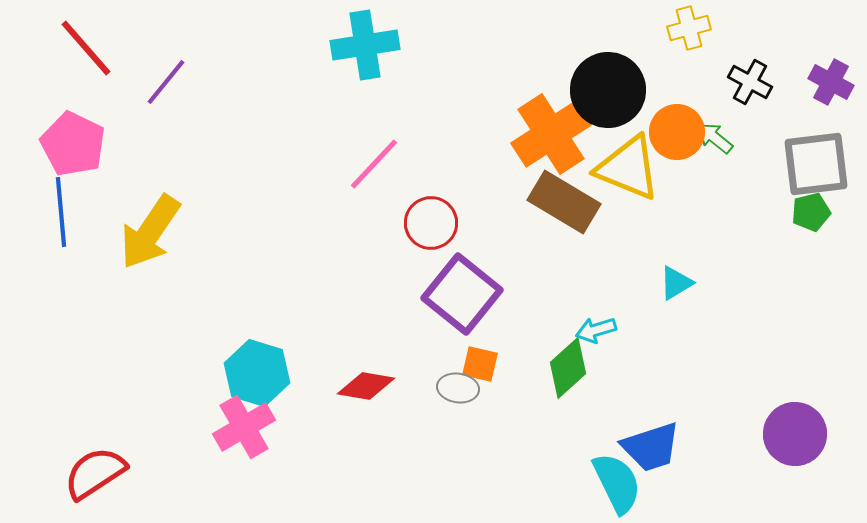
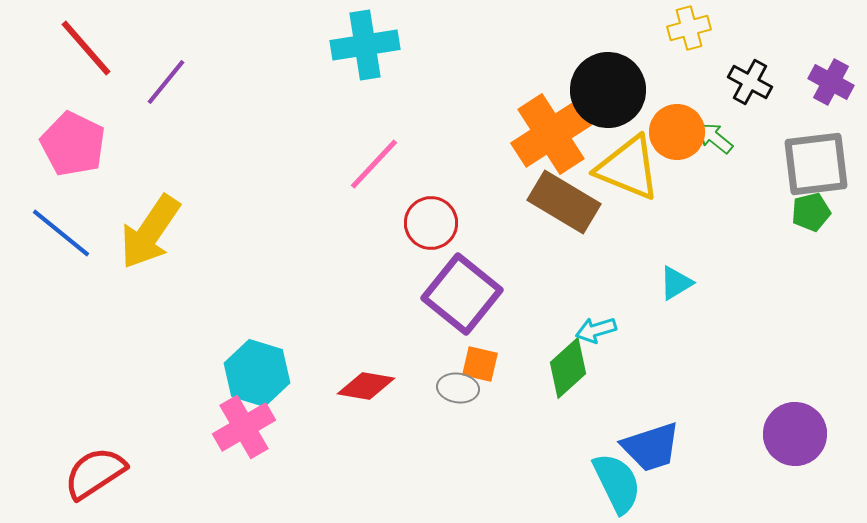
blue line: moved 21 px down; rotated 46 degrees counterclockwise
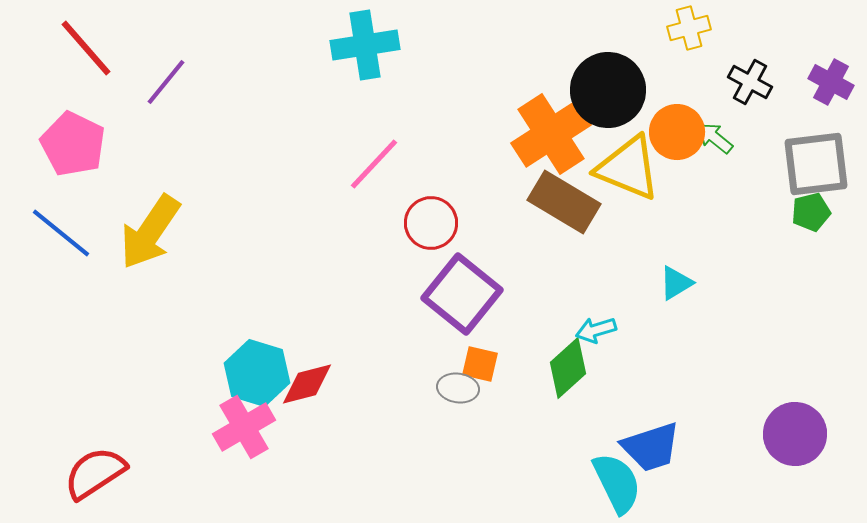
red diamond: moved 59 px left, 2 px up; rotated 24 degrees counterclockwise
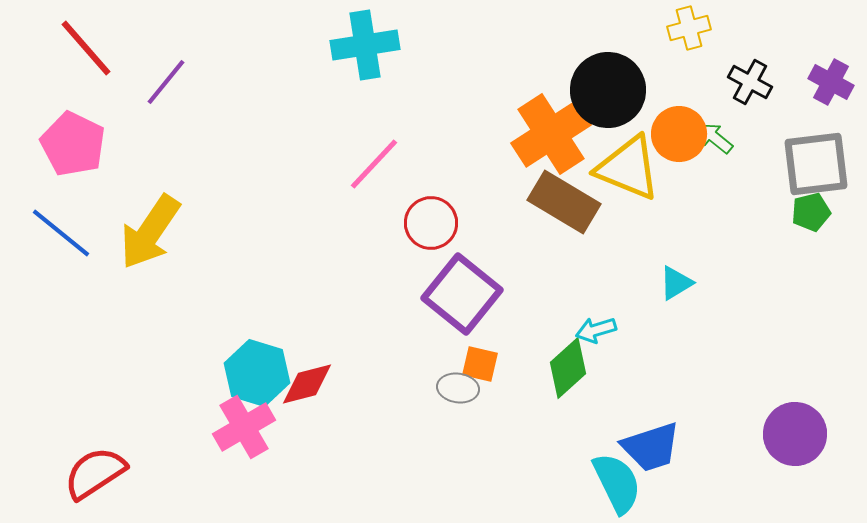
orange circle: moved 2 px right, 2 px down
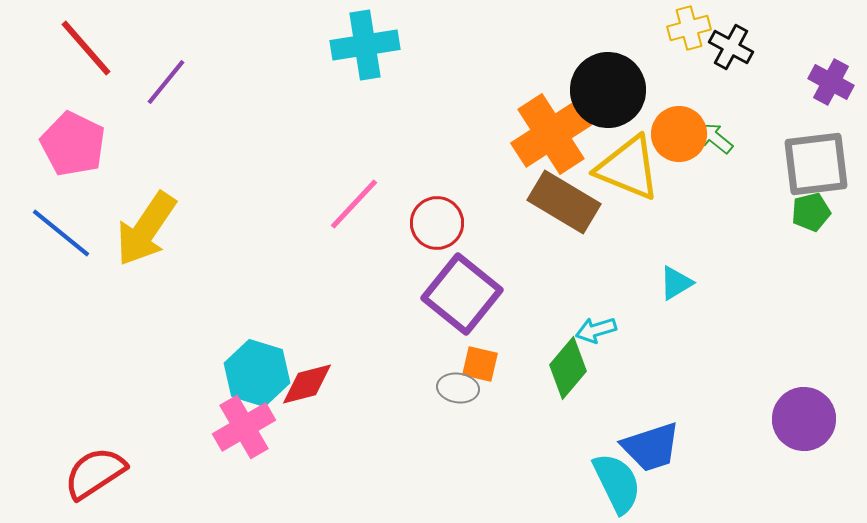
black cross: moved 19 px left, 35 px up
pink line: moved 20 px left, 40 px down
red circle: moved 6 px right
yellow arrow: moved 4 px left, 3 px up
green diamond: rotated 8 degrees counterclockwise
purple circle: moved 9 px right, 15 px up
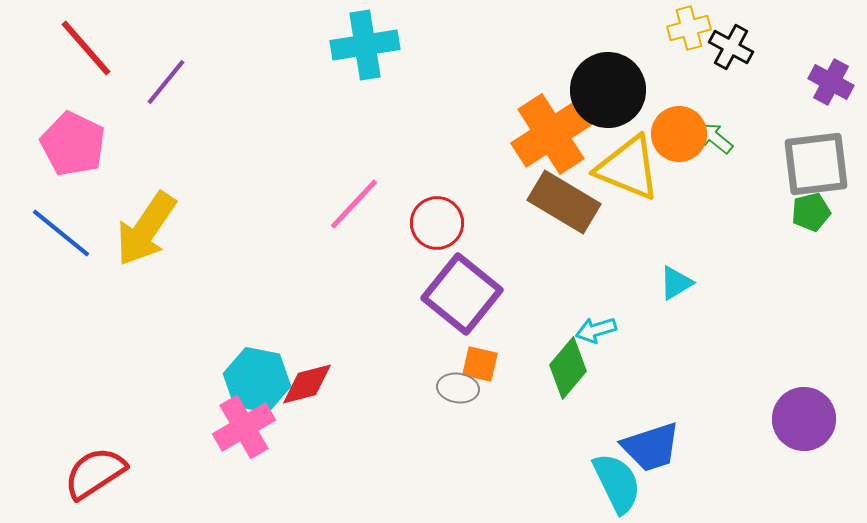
cyan hexagon: moved 7 px down; rotated 6 degrees counterclockwise
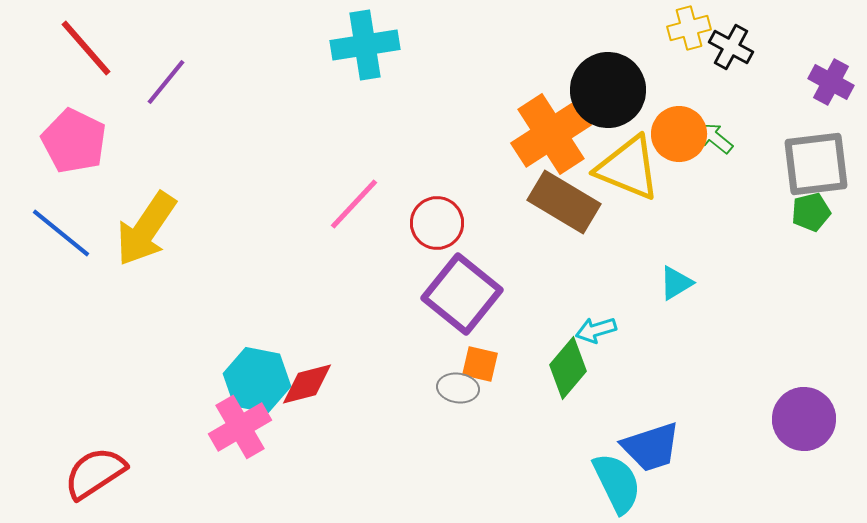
pink pentagon: moved 1 px right, 3 px up
pink cross: moved 4 px left
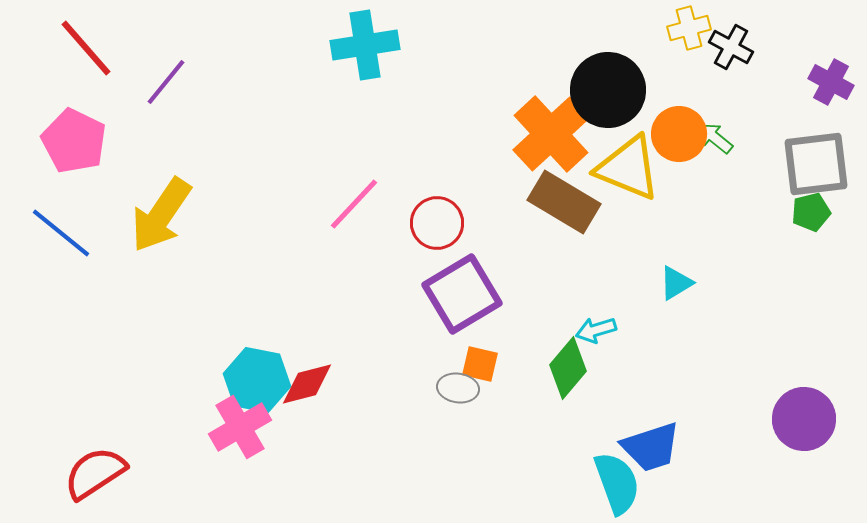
orange cross: rotated 10 degrees counterclockwise
yellow arrow: moved 15 px right, 14 px up
purple square: rotated 20 degrees clockwise
cyan semicircle: rotated 6 degrees clockwise
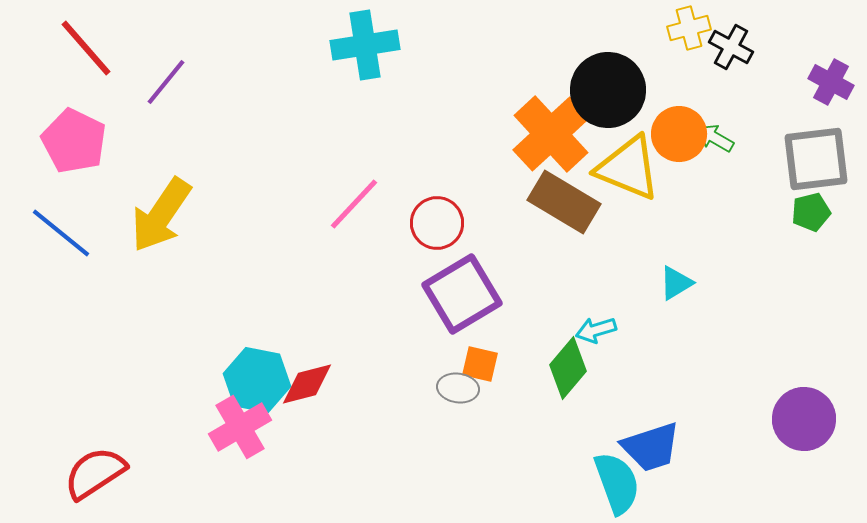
green arrow: rotated 9 degrees counterclockwise
gray square: moved 5 px up
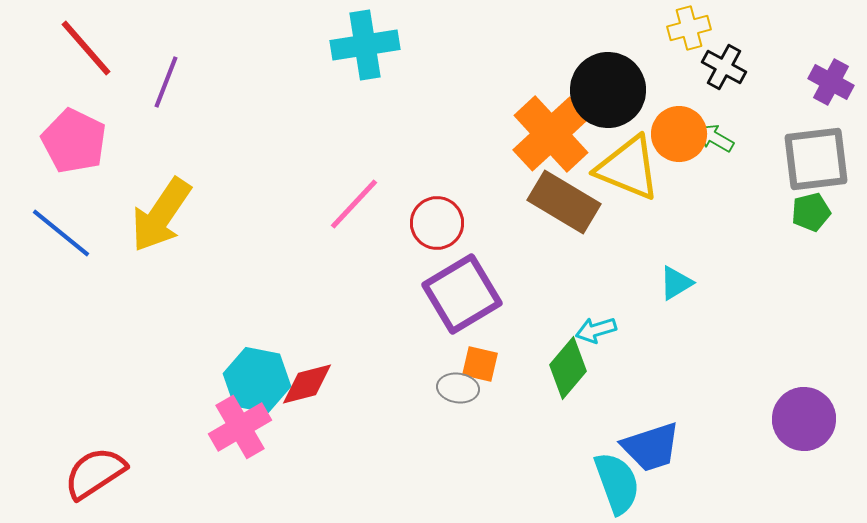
black cross: moved 7 px left, 20 px down
purple line: rotated 18 degrees counterclockwise
